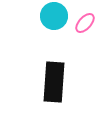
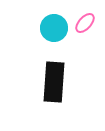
cyan circle: moved 12 px down
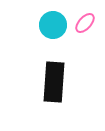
cyan circle: moved 1 px left, 3 px up
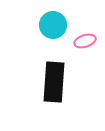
pink ellipse: moved 18 px down; rotated 30 degrees clockwise
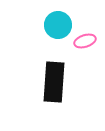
cyan circle: moved 5 px right
